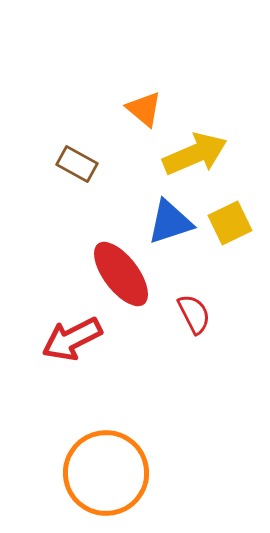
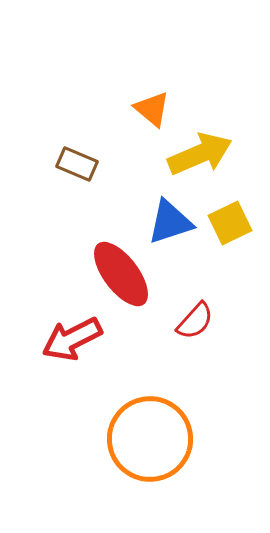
orange triangle: moved 8 px right
yellow arrow: moved 5 px right
brown rectangle: rotated 6 degrees counterclockwise
red semicircle: moved 1 px right, 7 px down; rotated 69 degrees clockwise
orange circle: moved 44 px right, 34 px up
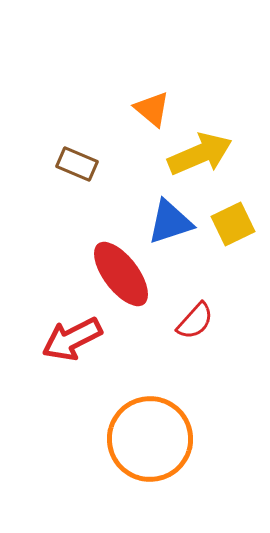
yellow square: moved 3 px right, 1 px down
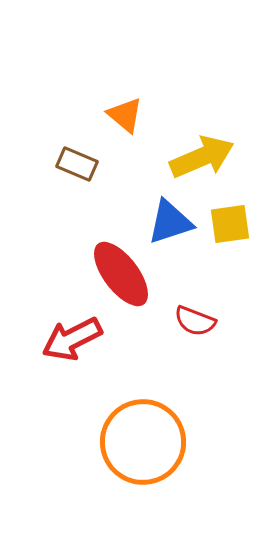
orange triangle: moved 27 px left, 6 px down
yellow arrow: moved 2 px right, 3 px down
yellow square: moved 3 px left; rotated 18 degrees clockwise
red semicircle: rotated 69 degrees clockwise
orange circle: moved 7 px left, 3 px down
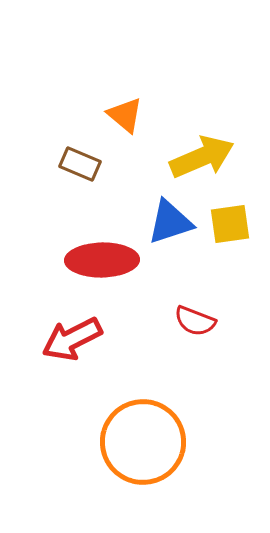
brown rectangle: moved 3 px right
red ellipse: moved 19 px left, 14 px up; rotated 54 degrees counterclockwise
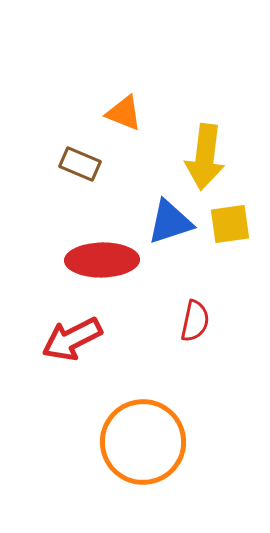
orange triangle: moved 1 px left, 2 px up; rotated 18 degrees counterclockwise
yellow arrow: moved 3 px right; rotated 120 degrees clockwise
red semicircle: rotated 99 degrees counterclockwise
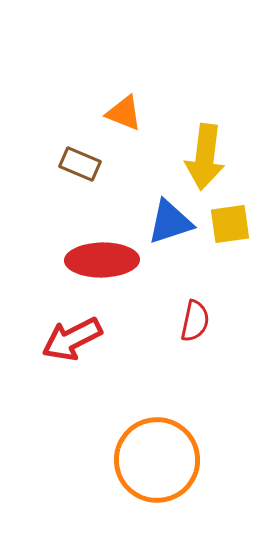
orange circle: moved 14 px right, 18 px down
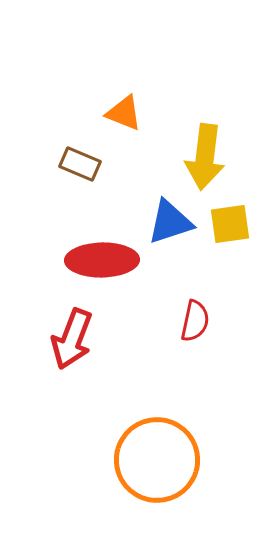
red arrow: rotated 42 degrees counterclockwise
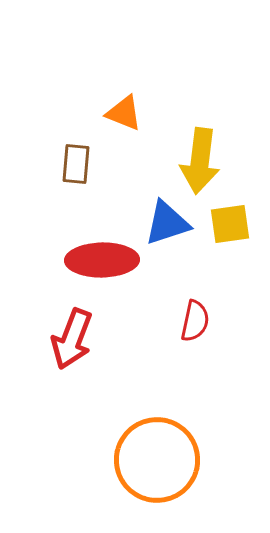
yellow arrow: moved 5 px left, 4 px down
brown rectangle: moved 4 px left; rotated 72 degrees clockwise
blue triangle: moved 3 px left, 1 px down
